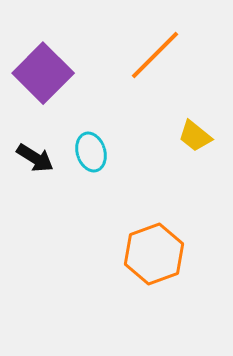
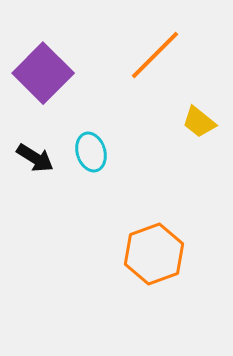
yellow trapezoid: moved 4 px right, 14 px up
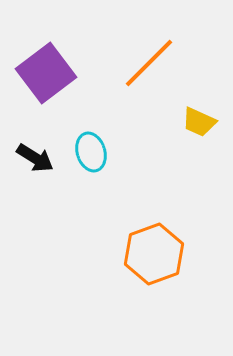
orange line: moved 6 px left, 8 px down
purple square: moved 3 px right; rotated 8 degrees clockwise
yellow trapezoid: rotated 15 degrees counterclockwise
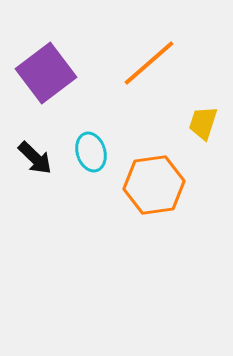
orange line: rotated 4 degrees clockwise
yellow trapezoid: moved 4 px right, 1 px down; rotated 84 degrees clockwise
black arrow: rotated 12 degrees clockwise
orange hexagon: moved 69 px up; rotated 12 degrees clockwise
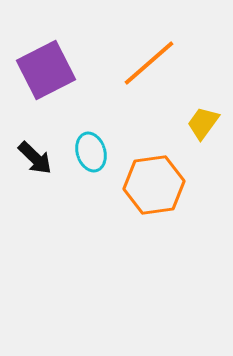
purple square: moved 3 px up; rotated 10 degrees clockwise
yellow trapezoid: rotated 18 degrees clockwise
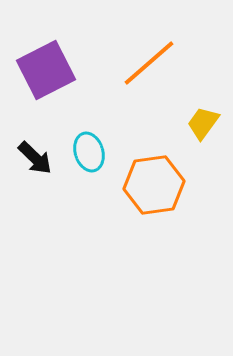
cyan ellipse: moved 2 px left
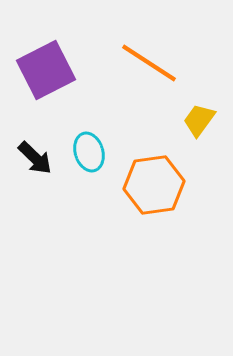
orange line: rotated 74 degrees clockwise
yellow trapezoid: moved 4 px left, 3 px up
